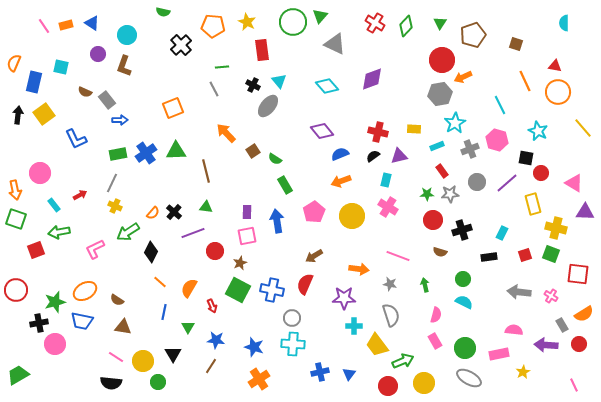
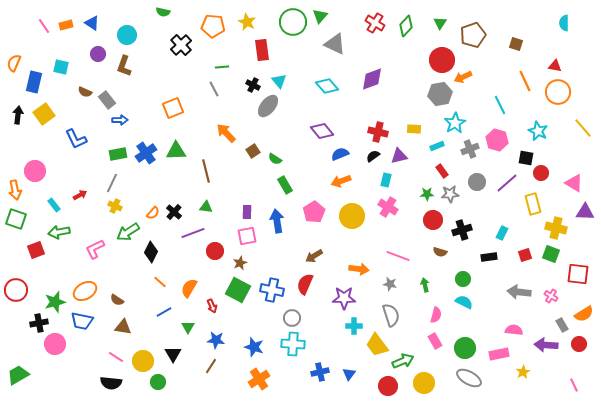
pink circle at (40, 173): moved 5 px left, 2 px up
blue line at (164, 312): rotated 49 degrees clockwise
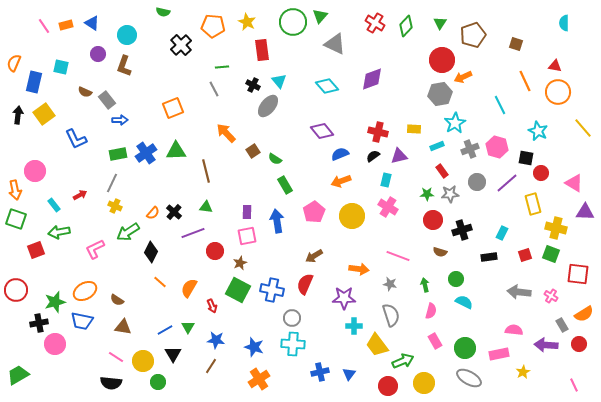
pink hexagon at (497, 140): moved 7 px down
green circle at (463, 279): moved 7 px left
blue line at (164, 312): moved 1 px right, 18 px down
pink semicircle at (436, 315): moved 5 px left, 4 px up
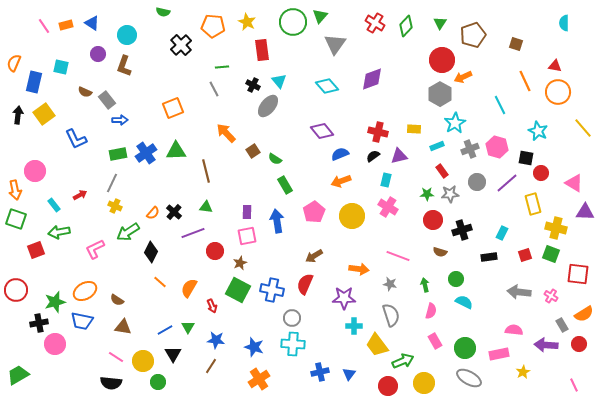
gray triangle at (335, 44): rotated 40 degrees clockwise
gray hexagon at (440, 94): rotated 20 degrees counterclockwise
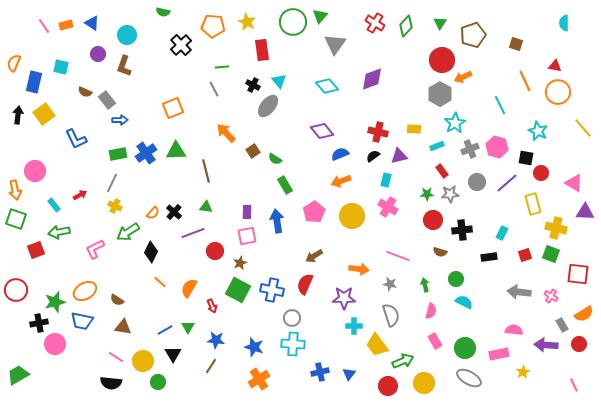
black cross at (462, 230): rotated 12 degrees clockwise
